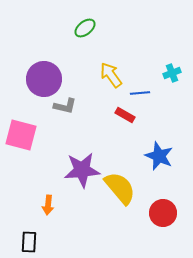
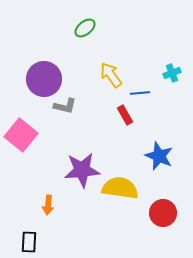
red rectangle: rotated 30 degrees clockwise
pink square: rotated 24 degrees clockwise
yellow semicircle: rotated 42 degrees counterclockwise
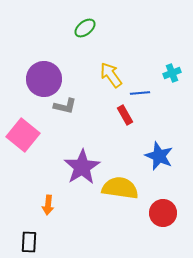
pink square: moved 2 px right
purple star: moved 3 px up; rotated 27 degrees counterclockwise
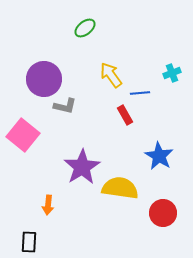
blue star: rotated 8 degrees clockwise
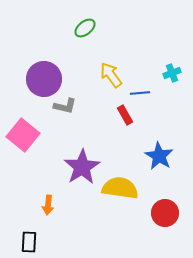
red circle: moved 2 px right
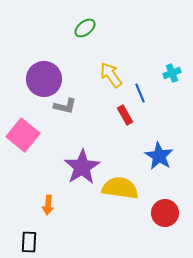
blue line: rotated 72 degrees clockwise
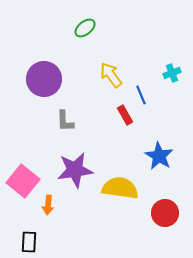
blue line: moved 1 px right, 2 px down
gray L-shape: moved 15 px down; rotated 75 degrees clockwise
pink square: moved 46 px down
purple star: moved 7 px left, 3 px down; rotated 24 degrees clockwise
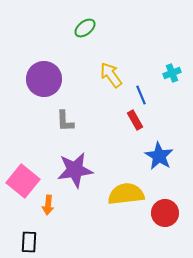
red rectangle: moved 10 px right, 5 px down
yellow semicircle: moved 6 px right, 6 px down; rotated 15 degrees counterclockwise
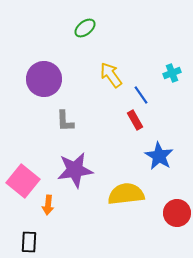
blue line: rotated 12 degrees counterclockwise
red circle: moved 12 px right
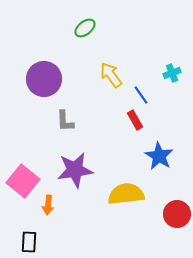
red circle: moved 1 px down
